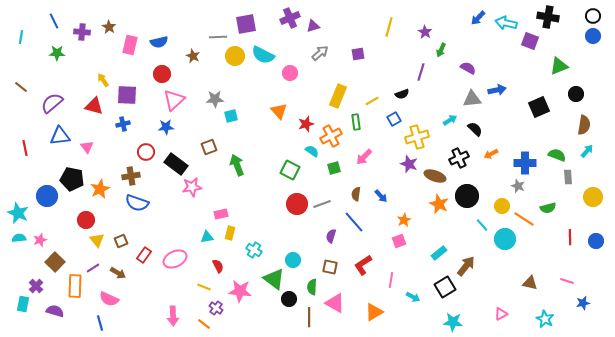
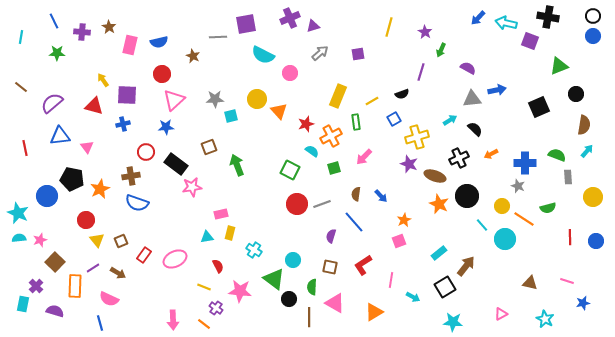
yellow circle at (235, 56): moved 22 px right, 43 px down
pink arrow at (173, 316): moved 4 px down
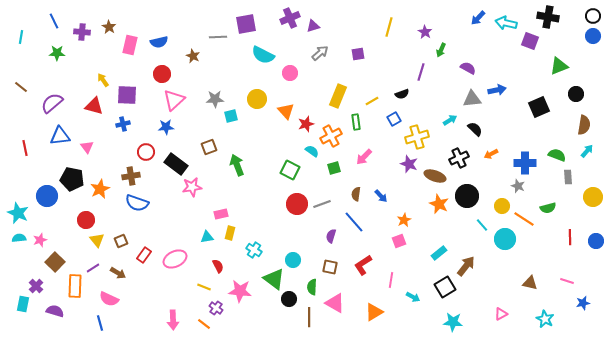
orange triangle at (279, 111): moved 7 px right
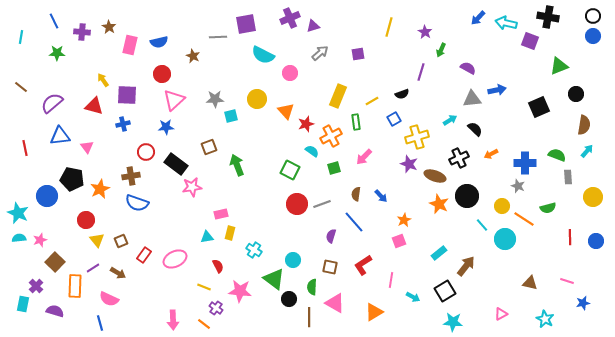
black square at (445, 287): moved 4 px down
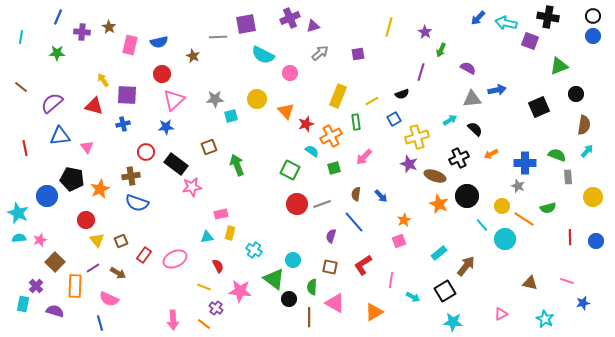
blue line at (54, 21): moved 4 px right, 4 px up; rotated 49 degrees clockwise
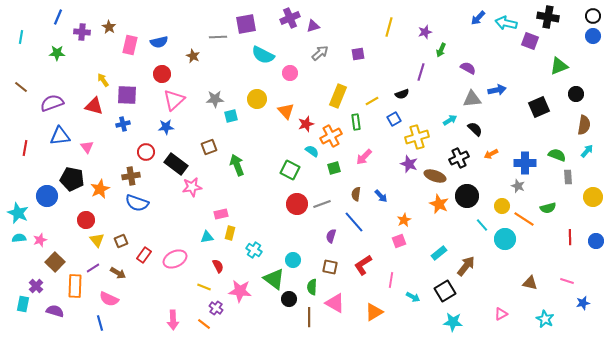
purple star at (425, 32): rotated 24 degrees clockwise
purple semicircle at (52, 103): rotated 20 degrees clockwise
red line at (25, 148): rotated 21 degrees clockwise
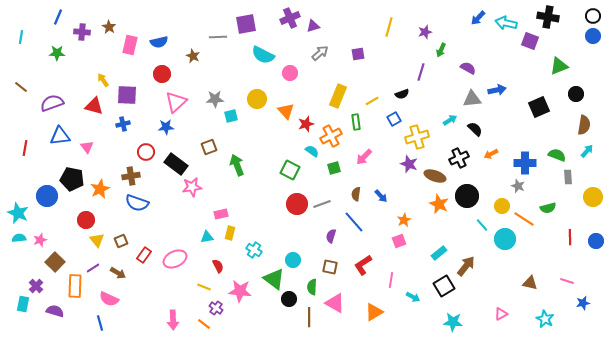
pink triangle at (174, 100): moved 2 px right, 2 px down
black square at (445, 291): moved 1 px left, 5 px up
